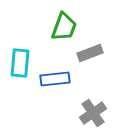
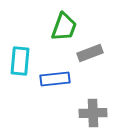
cyan rectangle: moved 2 px up
gray cross: rotated 32 degrees clockwise
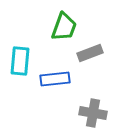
gray cross: rotated 12 degrees clockwise
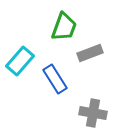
cyan rectangle: rotated 36 degrees clockwise
blue rectangle: rotated 64 degrees clockwise
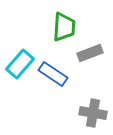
green trapezoid: rotated 16 degrees counterclockwise
cyan rectangle: moved 3 px down
blue rectangle: moved 2 px left, 5 px up; rotated 24 degrees counterclockwise
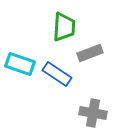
cyan rectangle: rotated 68 degrees clockwise
blue rectangle: moved 4 px right
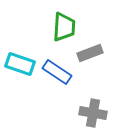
blue rectangle: moved 2 px up
